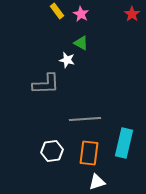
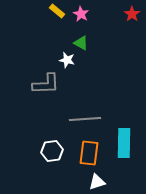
yellow rectangle: rotated 14 degrees counterclockwise
cyan rectangle: rotated 12 degrees counterclockwise
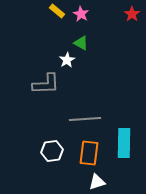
white star: rotated 28 degrees clockwise
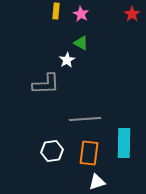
yellow rectangle: moved 1 px left; rotated 56 degrees clockwise
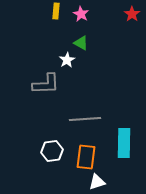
orange rectangle: moved 3 px left, 4 px down
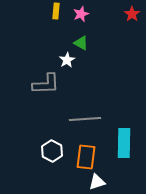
pink star: rotated 21 degrees clockwise
white hexagon: rotated 25 degrees counterclockwise
